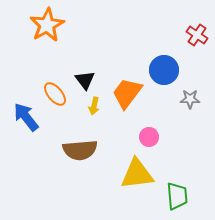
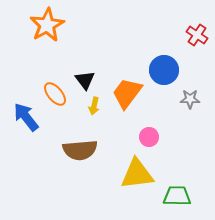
green trapezoid: rotated 84 degrees counterclockwise
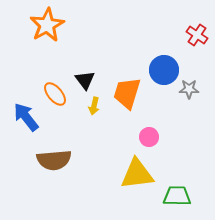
orange trapezoid: rotated 20 degrees counterclockwise
gray star: moved 1 px left, 10 px up
brown semicircle: moved 26 px left, 10 px down
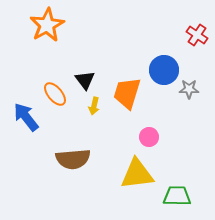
brown semicircle: moved 19 px right, 1 px up
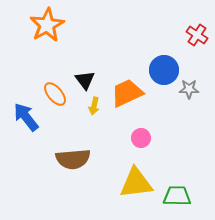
orange trapezoid: rotated 48 degrees clockwise
pink circle: moved 8 px left, 1 px down
yellow triangle: moved 1 px left, 9 px down
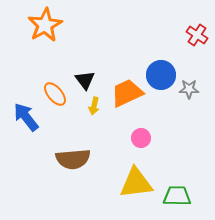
orange star: moved 2 px left
blue circle: moved 3 px left, 5 px down
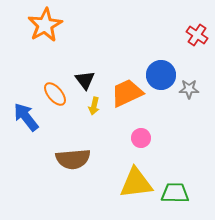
green trapezoid: moved 2 px left, 3 px up
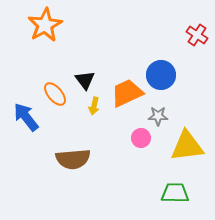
gray star: moved 31 px left, 27 px down
yellow triangle: moved 51 px right, 37 px up
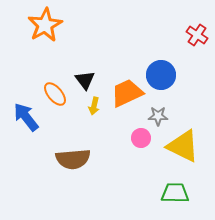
yellow triangle: moved 4 px left; rotated 33 degrees clockwise
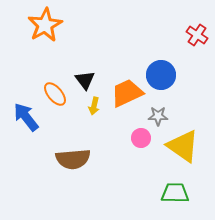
yellow triangle: rotated 9 degrees clockwise
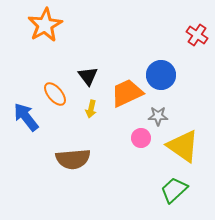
black triangle: moved 3 px right, 4 px up
yellow arrow: moved 3 px left, 3 px down
green trapezoid: moved 1 px left, 3 px up; rotated 44 degrees counterclockwise
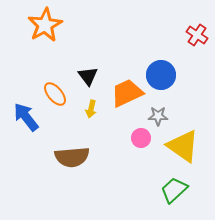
brown semicircle: moved 1 px left, 2 px up
